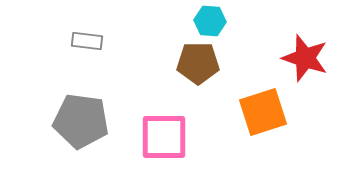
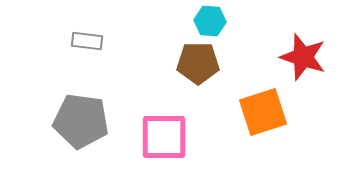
red star: moved 2 px left, 1 px up
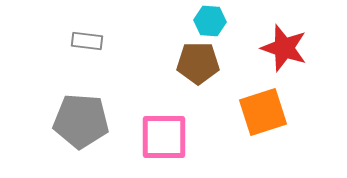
red star: moved 19 px left, 9 px up
gray pentagon: rotated 4 degrees counterclockwise
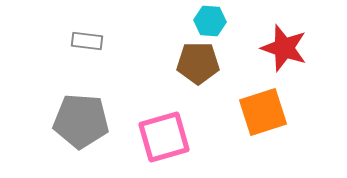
pink square: rotated 16 degrees counterclockwise
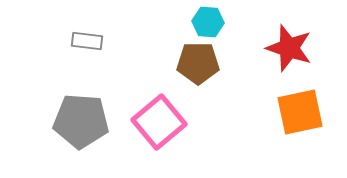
cyan hexagon: moved 2 px left, 1 px down
red star: moved 5 px right
orange square: moved 37 px right; rotated 6 degrees clockwise
pink square: moved 5 px left, 15 px up; rotated 24 degrees counterclockwise
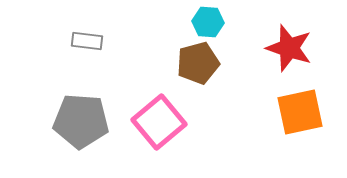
brown pentagon: rotated 15 degrees counterclockwise
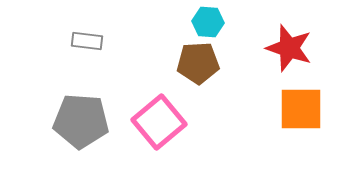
brown pentagon: rotated 12 degrees clockwise
orange square: moved 1 px right, 3 px up; rotated 12 degrees clockwise
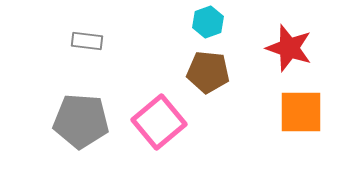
cyan hexagon: rotated 24 degrees counterclockwise
brown pentagon: moved 10 px right, 9 px down; rotated 9 degrees clockwise
orange square: moved 3 px down
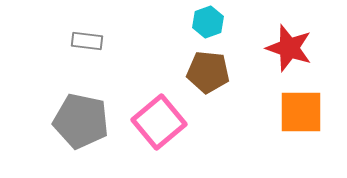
gray pentagon: rotated 8 degrees clockwise
